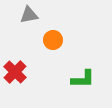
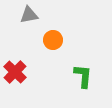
green L-shape: moved 3 px up; rotated 85 degrees counterclockwise
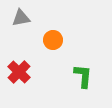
gray triangle: moved 8 px left, 3 px down
red cross: moved 4 px right
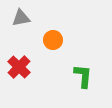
red cross: moved 5 px up
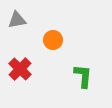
gray triangle: moved 4 px left, 2 px down
red cross: moved 1 px right, 2 px down
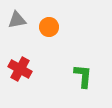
orange circle: moved 4 px left, 13 px up
red cross: rotated 15 degrees counterclockwise
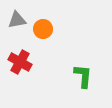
orange circle: moved 6 px left, 2 px down
red cross: moved 7 px up
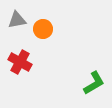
green L-shape: moved 11 px right, 7 px down; rotated 55 degrees clockwise
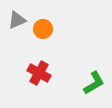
gray triangle: rotated 12 degrees counterclockwise
red cross: moved 19 px right, 11 px down
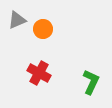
green L-shape: moved 3 px left, 1 px up; rotated 35 degrees counterclockwise
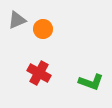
green L-shape: rotated 85 degrees clockwise
